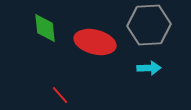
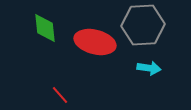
gray hexagon: moved 6 px left
cyan arrow: rotated 10 degrees clockwise
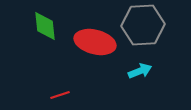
green diamond: moved 2 px up
cyan arrow: moved 9 px left, 3 px down; rotated 30 degrees counterclockwise
red line: rotated 66 degrees counterclockwise
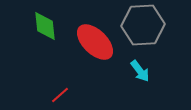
red ellipse: rotated 30 degrees clockwise
cyan arrow: rotated 75 degrees clockwise
red line: rotated 24 degrees counterclockwise
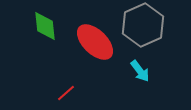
gray hexagon: rotated 21 degrees counterclockwise
red line: moved 6 px right, 2 px up
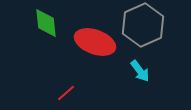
green diamond: moved 1 px right, 3 px up
red ellipse: rotated 24 degrees counterclockwise
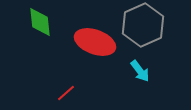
green diamond: moved 6 px left, 1 px up
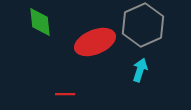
red ellipse: rotated 42 degrees counterclockwise
cyan arrow: moved 1 px up; rotated 125 degrees counterclockwise
red line: moved 1 px left, 1 px down; rotated 42 degrees clockwise
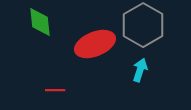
gray hexagon: rotated 6 degrees counterclockwise
red ellipse: moved 2 px down
red line: moved 10 px left, 4 px up
